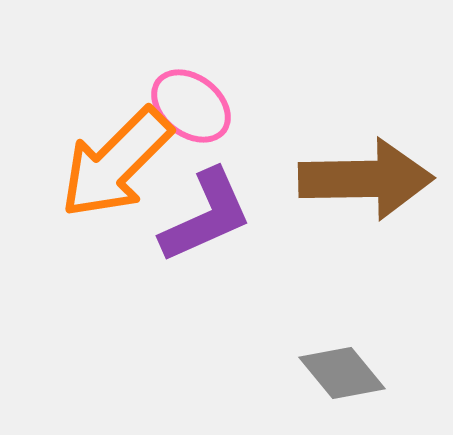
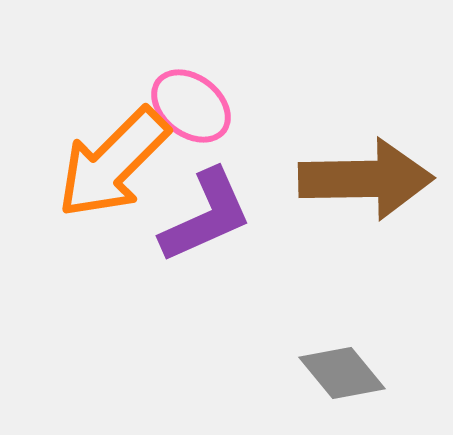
orange arrow: moved 3 px left
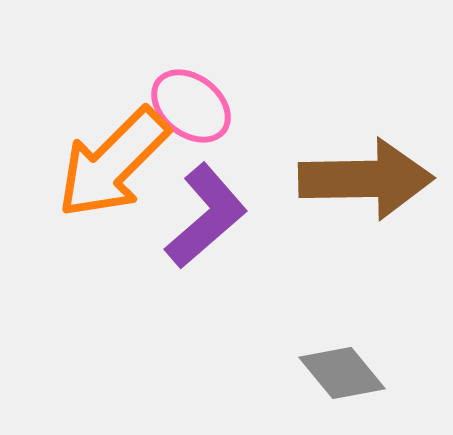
purple L-shape: rotated 17 degrees counterclockwise
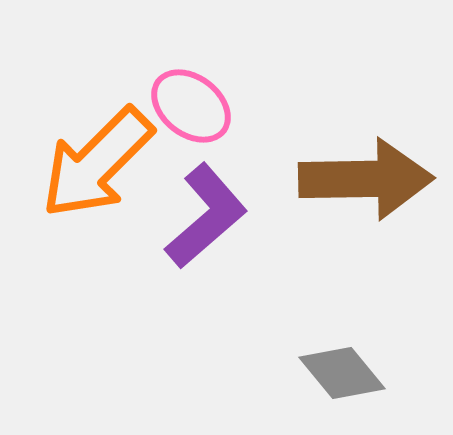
orange arrow: moved 16 px left
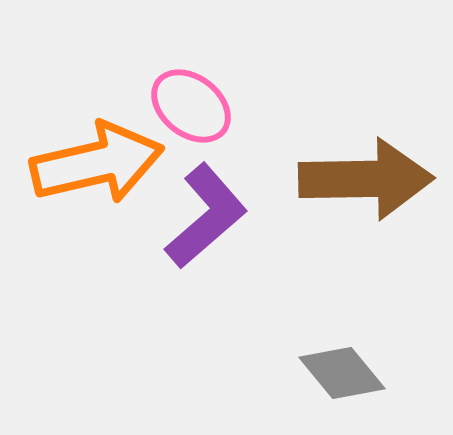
orange arrow: rotated 148 degrees counterclockwise
